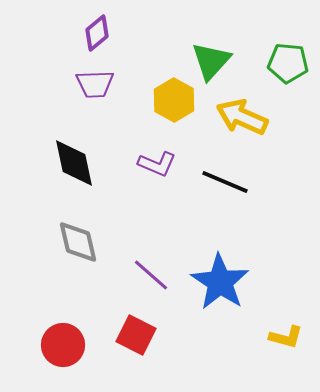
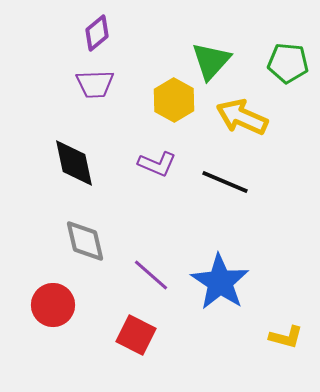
gray diamond: moved 7 px right, 1 px up
red circle: moved 10 px left, 40 px up
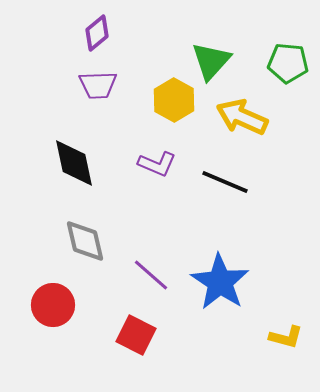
purple trapezoid: moved 3 px right, 1 px down
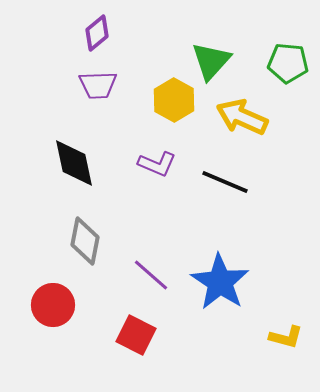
gray diamond: rotated 24 degrees clockwise
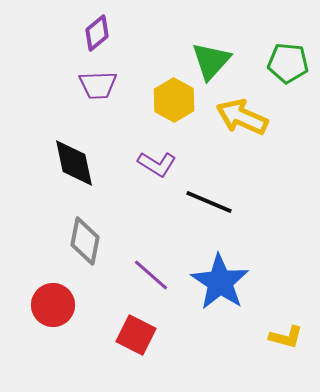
purple L-shape: rotated 9 degrees clockwise
black line: moved 16 px left, 20 px down
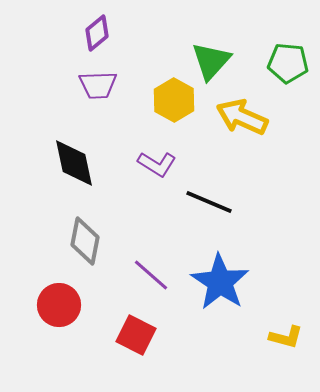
red circle: moved 6 px right
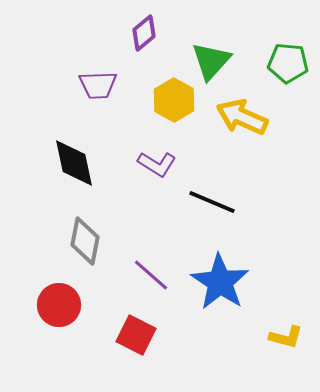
purple diamond: moved 47 px right
black line: moved 3 px right
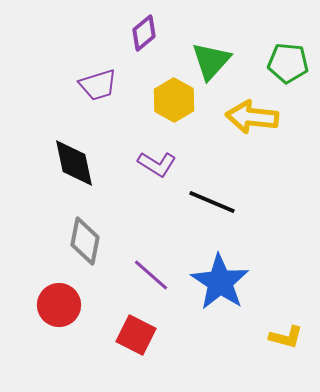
purple trapezoid: rotated 15 degrees counterclockwise
yellow arrow: moved 10 px right; rotated 18 degrees counterclockwise
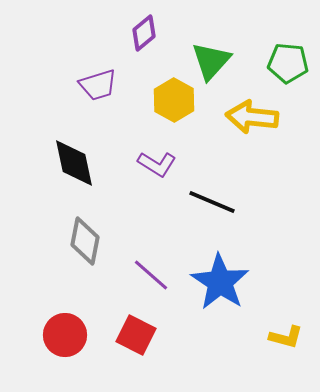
red circle: moved 6 px right, 30 px down
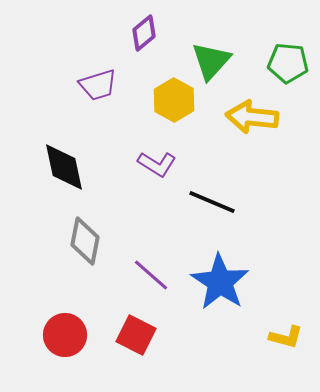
black diamond: moved 10 px left, 4 px down
